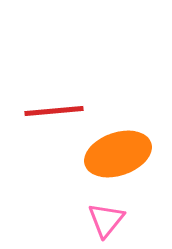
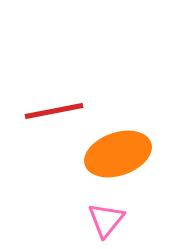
red line: rotated 6 degrees counterclockwise
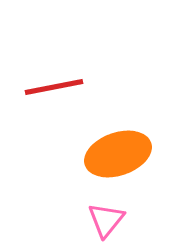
red line: moved 24 px up
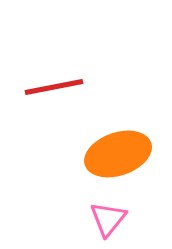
pink triangle: moved 2 px right, 1 px up
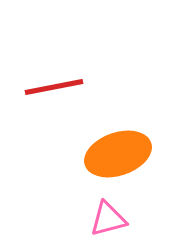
pink triangle: rotated 36 degrees clockwise
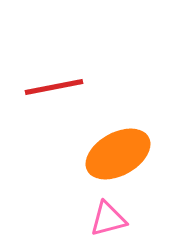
orange ellipse: rotated 10 degrees counterclockwise
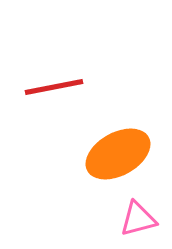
pink triangle: moved 30 px right
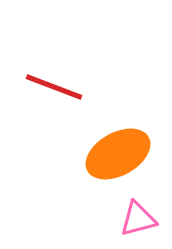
red line: rotated 32 degrees clockwise
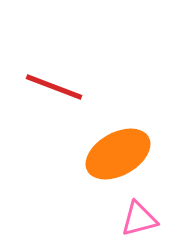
pink triangle: moved 1 px right
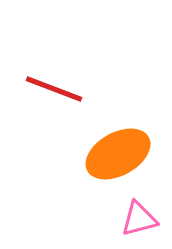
red line: moved 2 px down
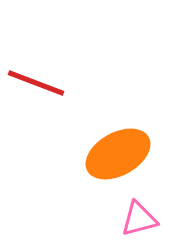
red line: moved 18 px left, 6 px up
